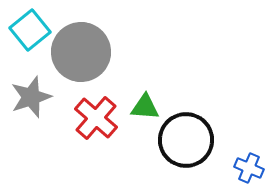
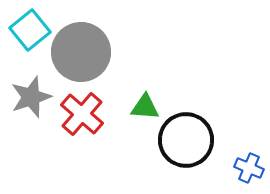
red cross: moved 14 px left, 4 px up
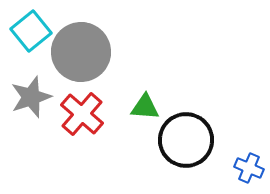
cyan square: moved 1 px right, 1 px down
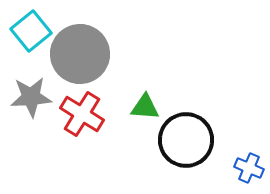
gray circle: moved 1 px left, 2 px down
gray star: rotated 15 degrees clockwise
red cross: rotated 9 degrees counterclockwise
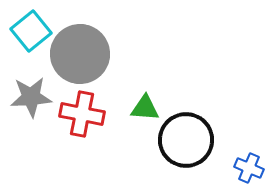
green triangle: moved 1 px down
red cross: rotated 21 degrees counterclockwise
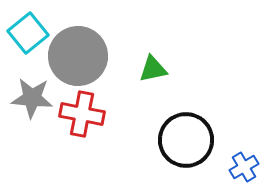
cyan square: moved 3 px left, 2 px down
gray circle: moved 2 px left, 2 px down
gray star: moved 1 px right, 1 px down; rotated 9 degrees clockwise
green triangle: moved 8 px right, 39 px up; rotated 16 degrees counterclockwise
blue cross: moved 5 px left, 1 px up; rotated 36 degrees clockwise
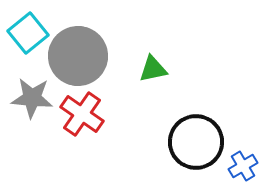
red cross: rotated 24 degrees clockwise
black circle: moved 10 px right, 2 px down
blue cross: moved 1 px left, 1 px up
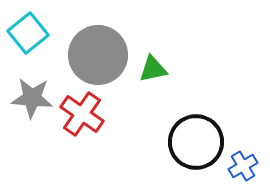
gray circle: moved 20 px right, 1 px up
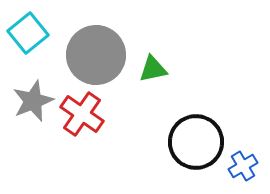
gray circle: moved 2 px left
gray star: moved 1 px right, 3 px down; rotated 27 degrees counterclockwise
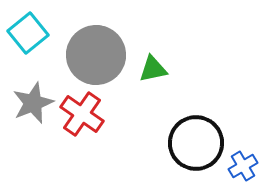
gray star: moved 2 px down
black circle: moved 1 px down
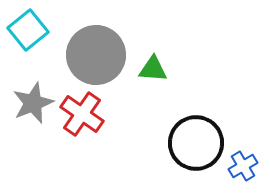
cyan square: moved 3 px up
green triangle: rotated 16 degrees clockwise
